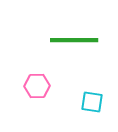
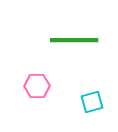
cyan square: rotated 25 degrees counterclockwise
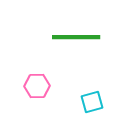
green line: moved 2 px right, 3 px up
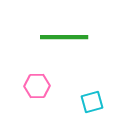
green line: moved 12 px left
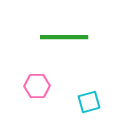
cyan square: moved 3 px left
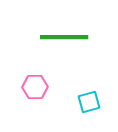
pink hexagon: moved 2 px left, 1 px down
